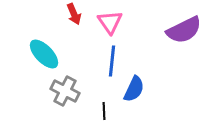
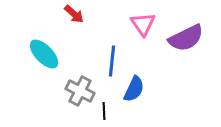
red arrow: rotated 25 degrees counterclockwise
pink triangle: moved 33 px right, 2 px down
purple semicircle: moved 2 px right, 8 px down
gray cross: moved 15 px right
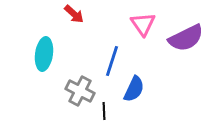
cyan ellipse: rotated 52 degrees clockwise
blue line: rotated 12 degrees clockwise
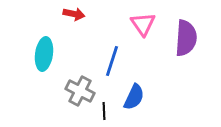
red arrow: rotated 30 degrees counterclockwise
purple semicircle: rotated 60 degrees counterclockwise
blue semicircle: moved 8 px down
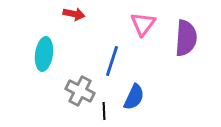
pink triangle: rotated 12 degrees clockwise
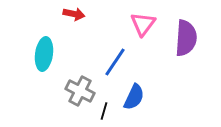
blue line: moved 3 px right, 1 px down; rotated 16 degrees clockwise
black line: rotated 18 degrees clockwise
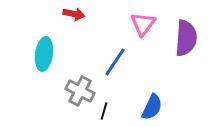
blue semicircle: moved 18 px right, 10 px down
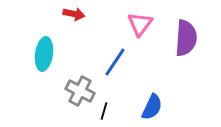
pink triangle: moved 3 px left
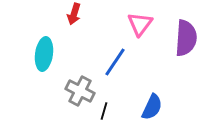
red arrow: rotated 95 degrees clockwise
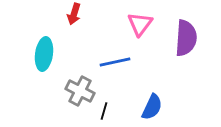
blue line: rotated 44 degrees clockwise
